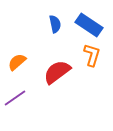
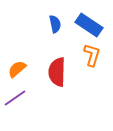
orange semicircle: moved 7 px down
red semicircle: rotated 52 degrees counterclockwise
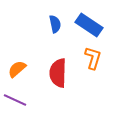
orange L-shape: moved 1 px right, 3 px down
red semicircle: moved 1 px right, 1 px down
purple line: moved 2 px down; rotated 60 degrees clockwise
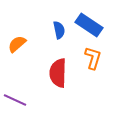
blue semicircle: moved 4 px right, 6 px down
orange semicircle: moved 25 px up
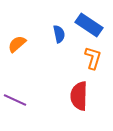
blue semicircle: moved 4 px down
red semicircle: moved 21 px right, 23 px down
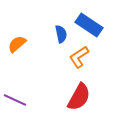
blue semicircle: moved 2 px right
orange L-shape: moved 14 px left, 1 px up; rotated 140 degrees counterclockwise
red semicircle: moved 1 px down; rotated 152 degrees counterclockwise
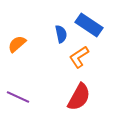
purple line: moved 3 px right, 3 px up
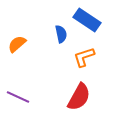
blue rectangle: moved 2 px left, 5 px up
orange L-shape: moved 5 px right; rotated 15 degrees clockwise
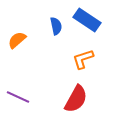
blue semicircle: moved 5 px left, 8 px up
orange semicircle: moved 4 px up
orange L-shape: moved 1 px left, 2 px down
red semicircle: moved 3 px left, 2 px down
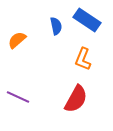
orange L-shape: rotated 50 degrees counterclockwise
